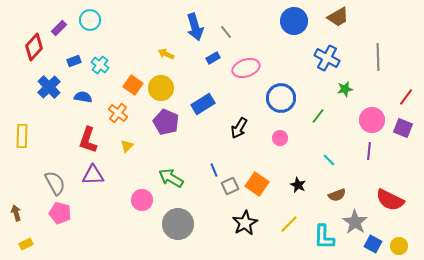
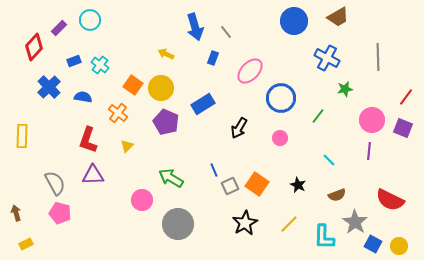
blue rectangle at (213, 58): rotated 40 degrees counterclockwise
pink ellipse at (246, 68): moved 4 px right, 3 px down; rotated 28 degrees counterclockwise
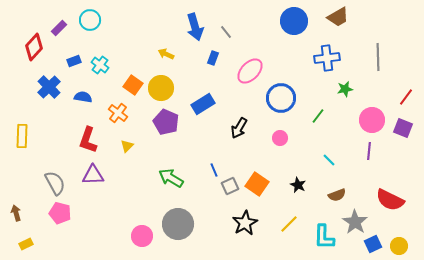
blue cross at (327, 58): rotated 35 degrees counterclockwise
pink circle at (142, 200): moved 36 px down
blue square at (373, 244): rotated 36 degrees clockwise
